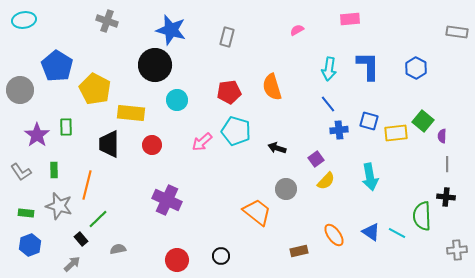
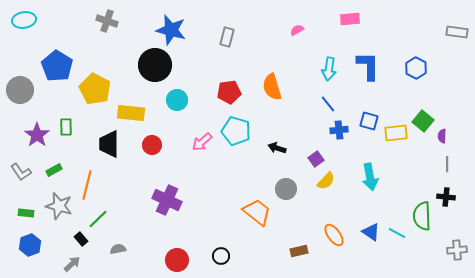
green rectangle at (54, 170): rotated 63 degrees clockwise
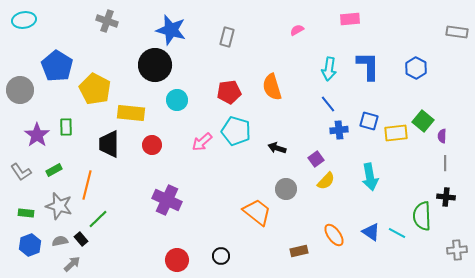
gray line at (447, 164): moved 2 px left, 1 px up
gray semicircle at (118, 249): moved 58 px left, 8 px up
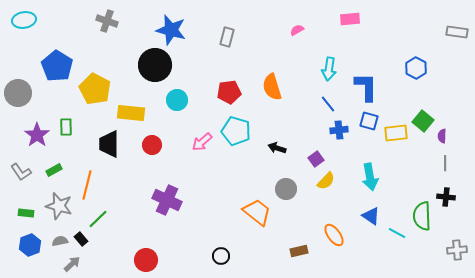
blue L-shape at (368, 66): moved 2 px left, 21 px down
gray circle at (20, 90): moved 2 px left, 3 px down
blue triangle at (371, 232): moved 16 px up
red circle at (177, 260): moved 31 px left
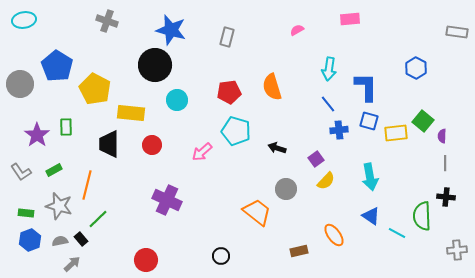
gray circle at (18, 93): moved 2 px right, 9 px up
pink arrow at (202, 142): moved 10 px down
blue hexagon at (30, 245): moved 5 px up
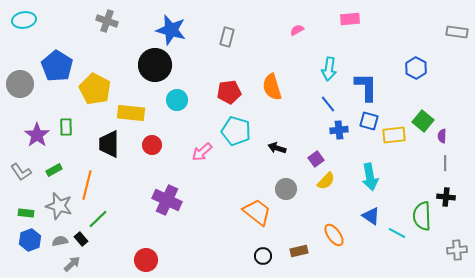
yellow rectangle at (396, 133): moved 2 px left, 2 px down
black circle at (221, 256): moved 42 px right
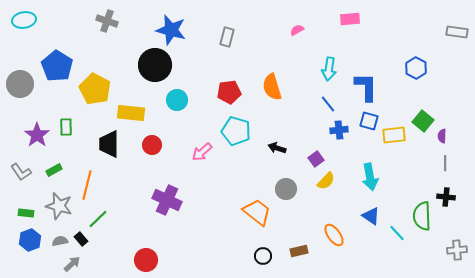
cyan line at (397, 233): rotated 18 degrees clockwise
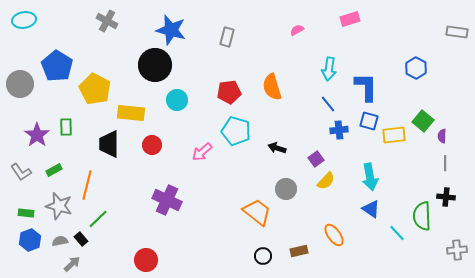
pink rectangle at (350, 19): rotated 12 degrees counterclockwise
gray cross at (107, 21): rotated 10 degrees clockwise
blue triangle at (371, 216): moved 7 px up
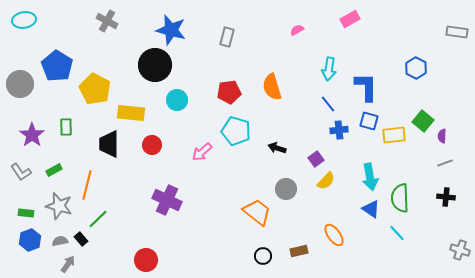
pink rectangle at (350, 19): rotated 12 degrees counterclockwise
purple star at (37, 135): moved 5 px left
gray line at (445, 163): rotated 70 degrees clockwise
green semicircle at (422, 216): moved 22 px left, 18 px up
gray cross at (457, 250): moved 3 px right; rotated 24 degrees clockwise
gray arrow at (72, 264): moved 4 px left; rotated 12 degrees counterclockwise
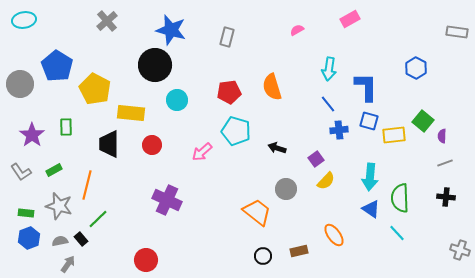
gray cross at (107, 21): rotated 20 degrees clockwise
cyan arrow at (370, 177): rotated 16 degrees clockwise
blue hexagon at (30, 240): moved 1 px left, 2 px up
